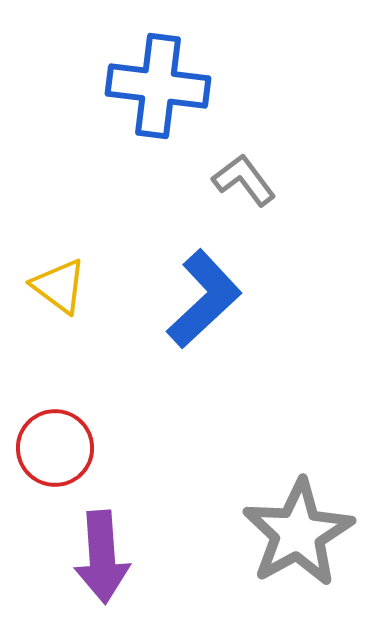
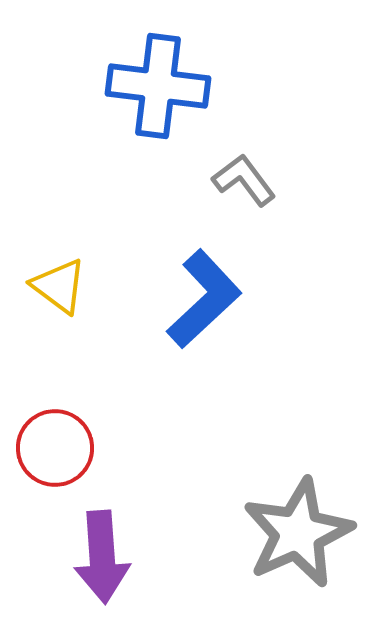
gray star: rotated 5 degrees clockwise
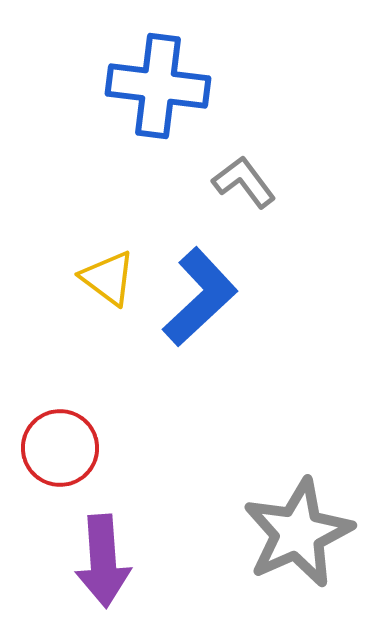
gray L-shape: moved 2 px down
yellow triangle: moved 49 px right, 8 px up
blue L-shape: moved 4 px left, 2 px up
red circle: moved 5 px right
purple arrow: moved 1 px right, 4 px down
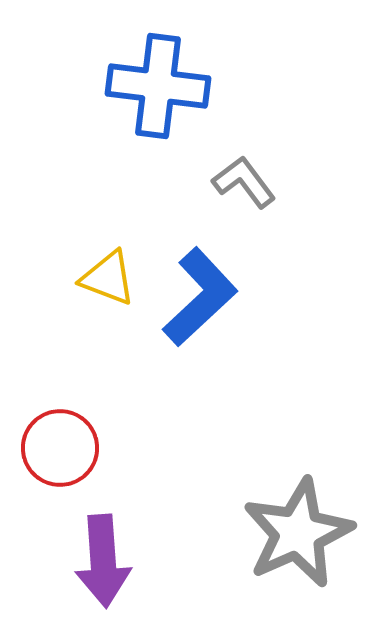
yellow triangle: rotated 16 degrees counterclockwise
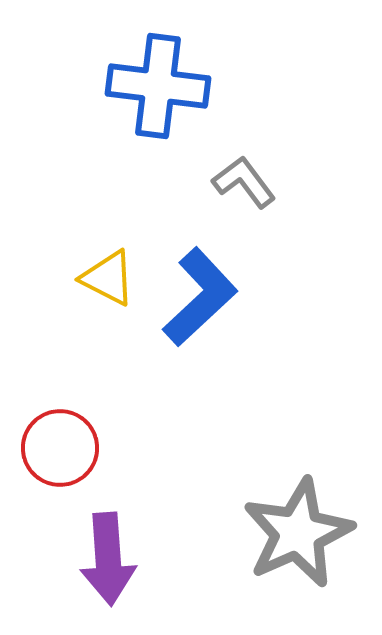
yellow triangle: rotated 6 degrees clockwise
purple arrow: moved 5 px right, 2 px up
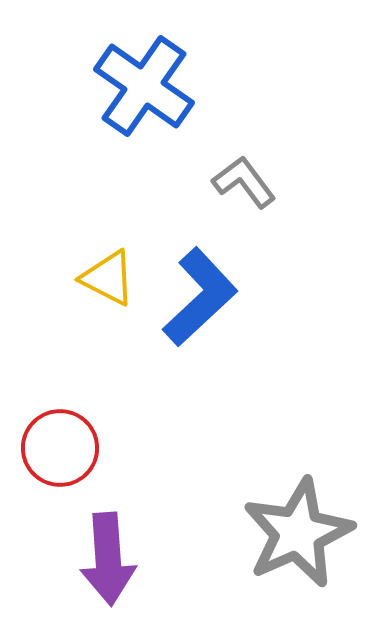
blue cross: moved 14 px left; rotated 28 degrees clockwise
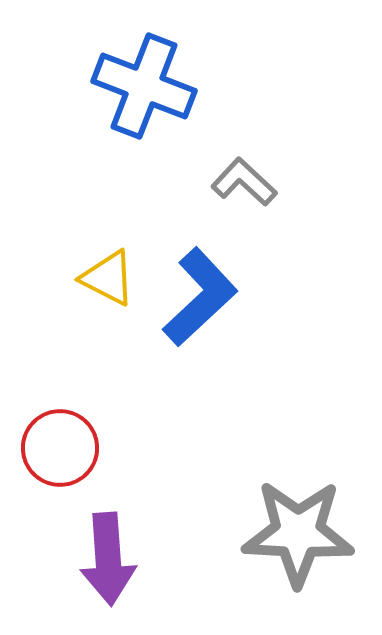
blue cross: rotated 14 degrees counterclockwise
gray L-shape: rotated 10 degrees counterclockwise
gray star: rotated 27 degrees clockwise
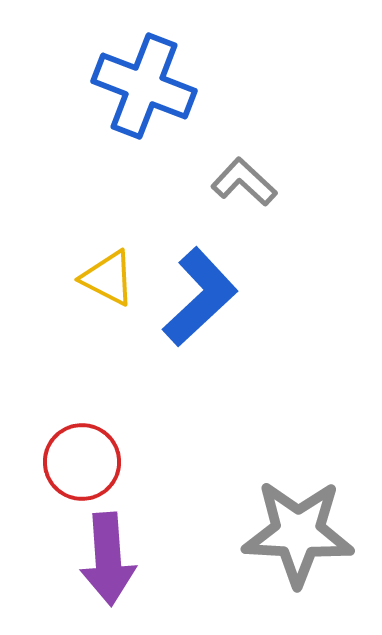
red circle: moved 22 px right, 14 px down
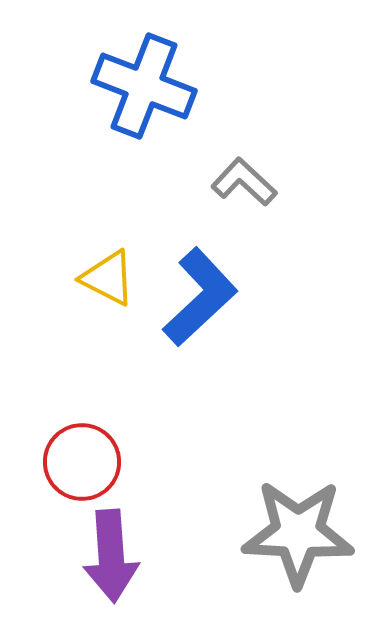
purple arrow: moved 3 px right, 3 px up
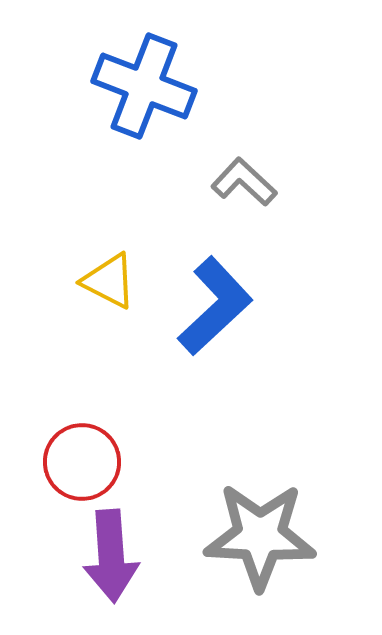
yellow triangle: moved 1 px right, 3 px down
blue L-shape: moved 15 px right, 9 px down
gray star: moved 38 px left, 3 px down
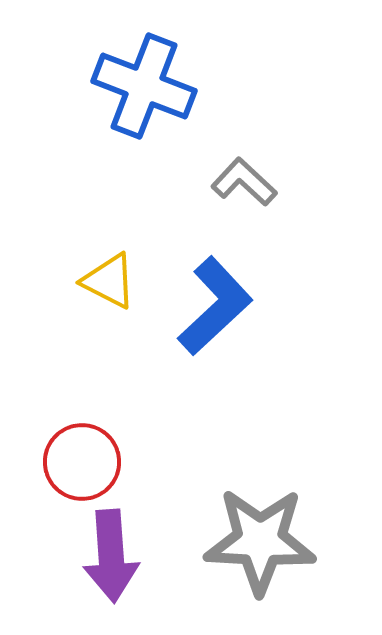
gray star: moved 5 px down
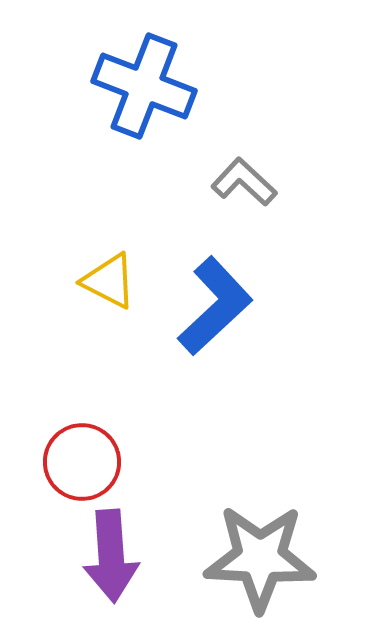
gray star: moved 17 px down
